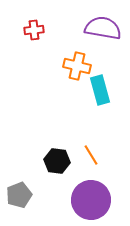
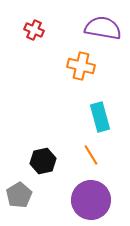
red cross: rotated 30 degrees clockwise
orange cross: moved 4 px right
cyan rectangle: moved 27 px down
black hexagon: moved 14 px left; rotated 20 degrees counterclockwise
gray pentagon: rotated 10 degrees counterclockwise
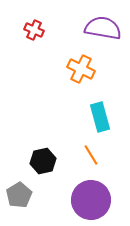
orange cross: moved 3 px down; rotated 12 degrees clockwise
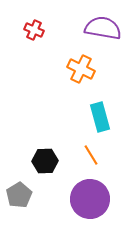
black hexagon: moved 2 px right; rotated 10 degrees clockwise
purple circle: moved 1 px left, 1 px up
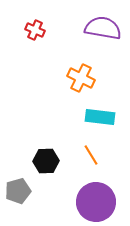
red cross: moved 1 px right
orange cross: moved 9 px down
cyan rectangle: rotated 68 degrees counterclockwise
black hexagon: moved 1 px right
gray pentagon: moved 1 px left, 4 px up; rotated 15 degrees clockwise
purple circle: moved 6 px right, 3 px down
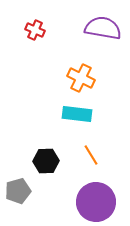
cyan rectangle: moved 23 px left, 3 px up
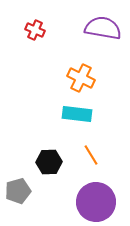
black hexagon: moved 3 px right, 1 px down
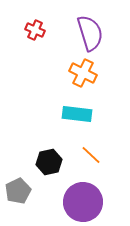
purple semicircle: moved 13 px left, 5 px down; rotated 63 degrees clockwise
orange cross: moved 2 px right, 5 px up
orange line: rotated 15 degrees counterclockwise
black hexagon: rotated 10 degrees counterclockwise
gray pentagon: rotated 10 degrees counterclockwise
purple circle: moved 13 px left
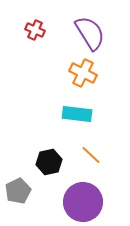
purple semicircle: rotated 15 degrees counterclockwise
